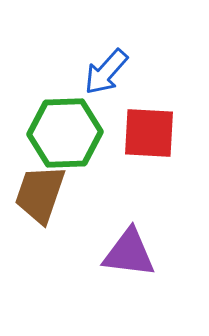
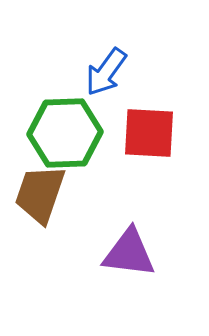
blue arrow: rotated 6 degrees counterclockwise
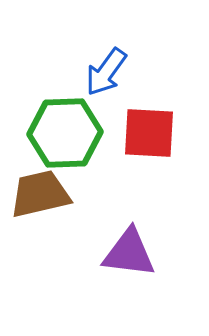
brown trapezoid: rotated 58 degrees clockwise
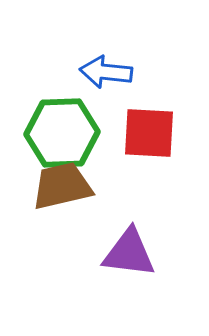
blue arrow: rotated 60 degrees clockwise
green hexagon: moved 3 px left
brown trapezoid: moved 22 px right, 8 px up
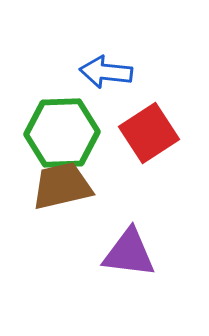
red square: rotated 36 degrees counterclockwise
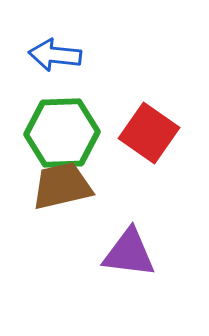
blue arrow: moved 51 px left, 17 px up
red square: rotated 22 degrees counterclockwise
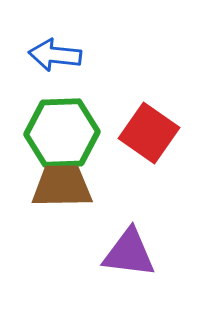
brown trapezoid: rotated 12 degrees clockwise
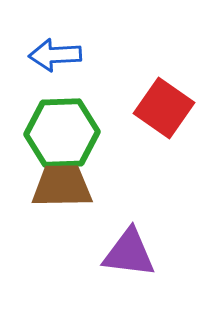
blue arrow: rotated 9 degrees counterclockwise
red square: moved 15 px right, 25 px up
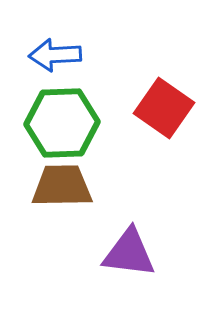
green hexagon: moved 10 px up
